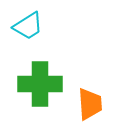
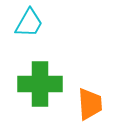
cyan trapezoid: moved 1 px right, 3 px up; rotated 28 degrees counterclockwise
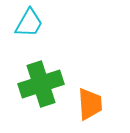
green cross: moved 1 px right; rotated 18 degrees counterclockwise
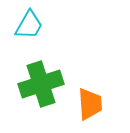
cyan trapezoid: moved 2 px down
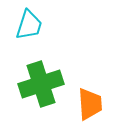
cyan trapezoid: rotated 12 degrees counterclockwise
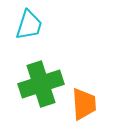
orange trapezoid: moved 6 px left
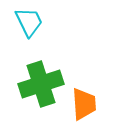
cyan trapezoid: moved 3 px up; rotated 44 degrees counterclockwise
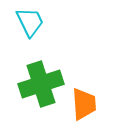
cyan trapezoid: moved 1 px right
